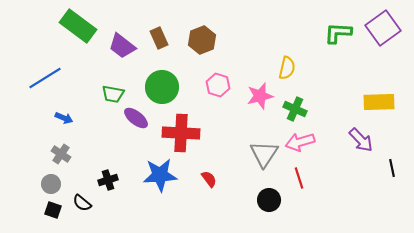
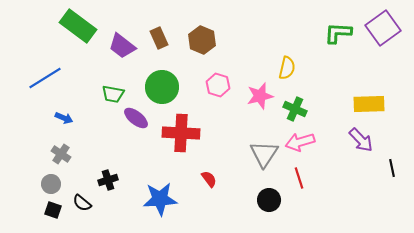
brown hexagon: rotated 16 degrees counterclockwise
yellow rectangle: moved 10 px left, 2 px down
blue star: moved 24 px down
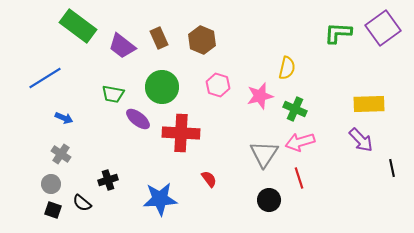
purple ellipse: moved 2 px right, 1 px down
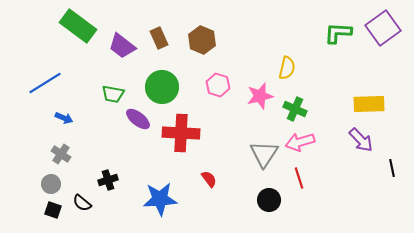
blue line: moved 5 px down
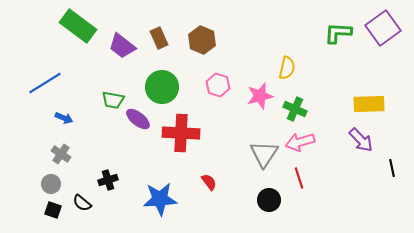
green trapezoid: moved 6 px down
red semicircle: moved 3 px down
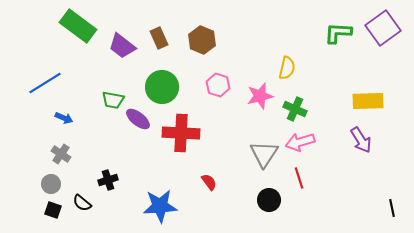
yellow rectangle: moved 1 px left, 3 px up
purple arrow: rotated 12 degrees clockwise
black line: moved 40 px down
blue star: moved 7 px down
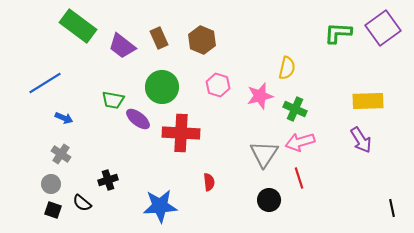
red semicircle: rotated 30 degrees clockwise
